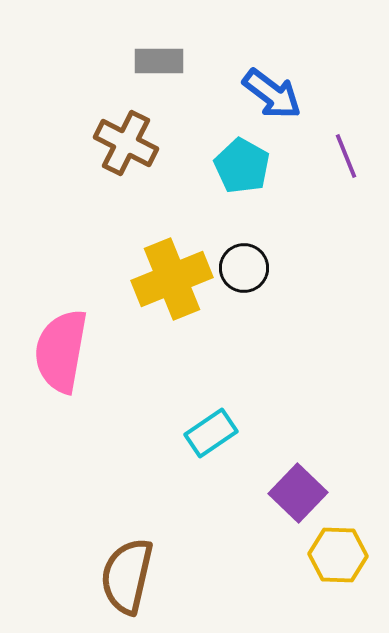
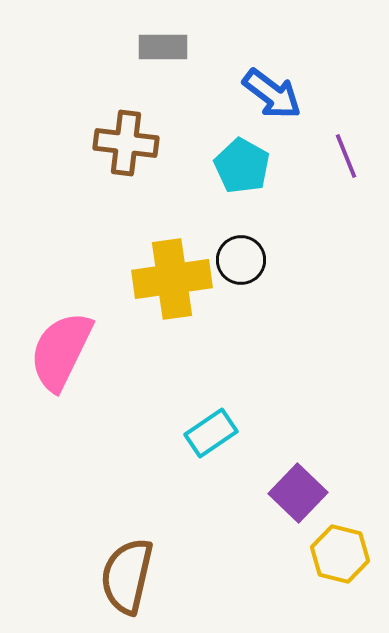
gray rectangle: moved 4 px right, 14 px up
brown cross: rotated 20 degrees counterclockwise
black circle: moved 3 px left, 8 px up
yellow cross: rotated 14 degrees clockwise
pink semicircle: rotated 16 degrees clockwise
yellow hexagon: moved 2 px right, 1 px up; rotated 12 degrees clockwise
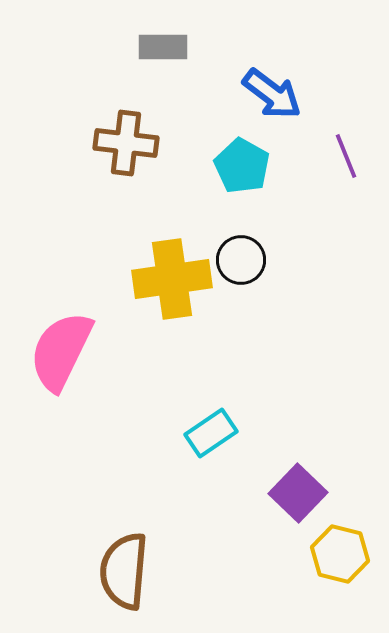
brown semicircle: moved 3 px left, 5 px up; rotated 8 degrees counterclockwise
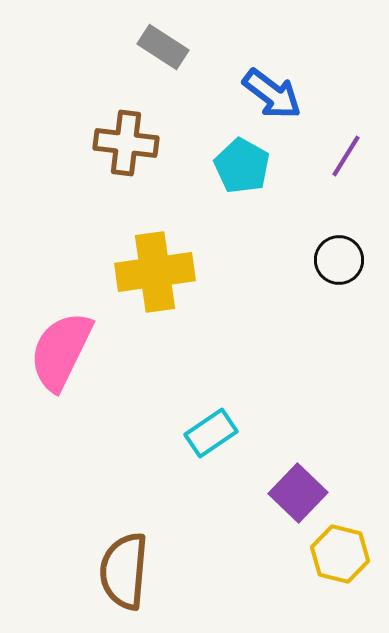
gray rectangle: rotated 33 degrees clockwise
purple line: rotated 54 degrees clockwise
black circle: moved 98 px right
yellow cross: moved 17 px left, 7 px up
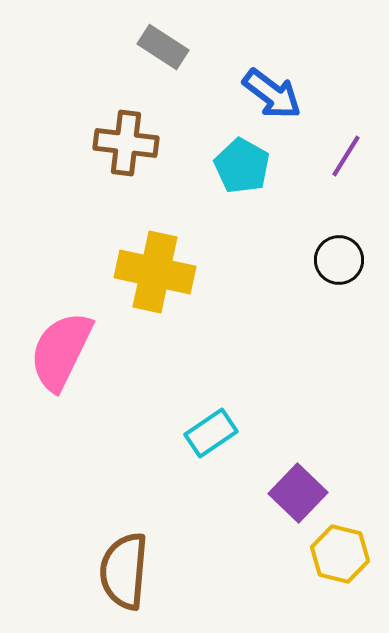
yellow cross: rotated 20 degrees clockwise
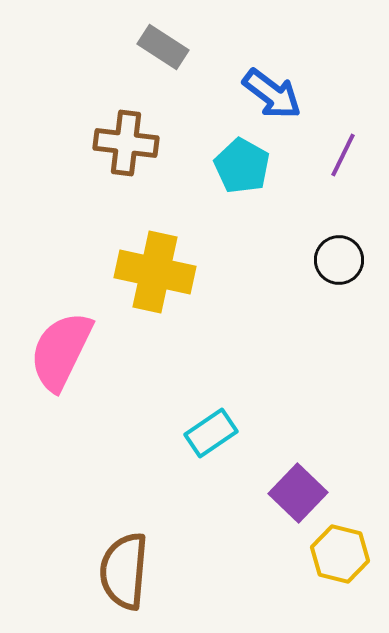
purple line: moved 3 px left, 1 px up; rotated 6 degrees counterclockwise
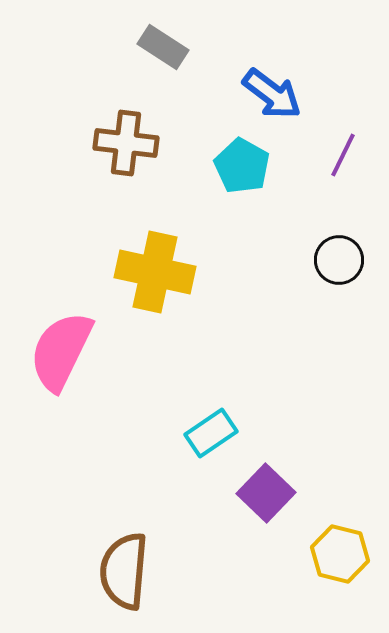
purple square: moved 32 px left
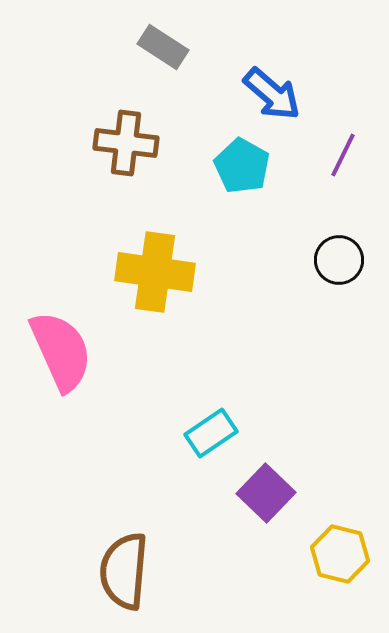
blue arrow: rotated 4 degrees clockwise
yellow cross: rotated 4 degrees counterclockwise
pink semicircle: rotated 130 degrees clockwise
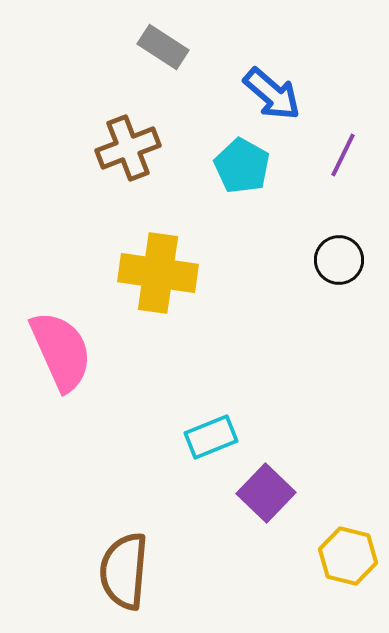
brown cross: moved 2 px right, 5 px down; rotated 28 degrees counterclockwise
yellow cross: moved 3 px right, 1 px down
cyan rectangle: moved 4 px down; rotated 12 degrees clockwise
yellow hexagon: moved 8 px right, 2 px down
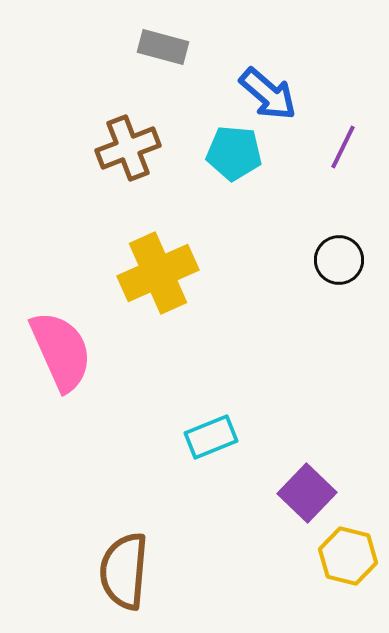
gray rectangle: rotated 18 degrees counterclockwise
blue arrow: moved 4 px left
purple line: moved 8 px up
cyan pentagon: moved 8 px left, 13 px up; rotated 24 degrees counterclockwise
yellow cross: rotated 32 degrees counterclockwise
purple square: moved 41 px right
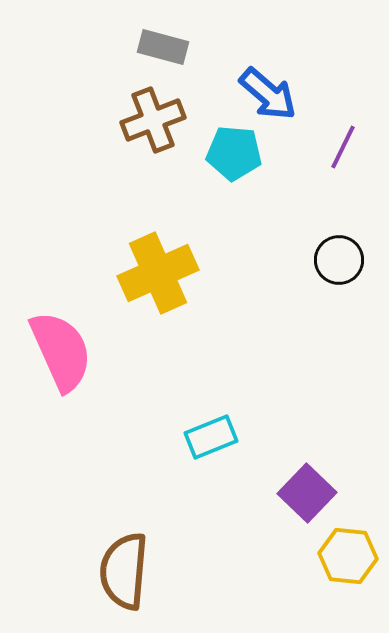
brown cross: moved 25 px right, 28 px up
yellow hexagon: rotated 8 degrees counterclockwise
